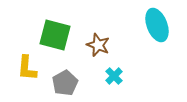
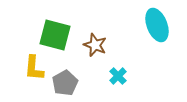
brown star: moved 3 px left
yellow L-shape: moved 7 px right
cyan cross: moved 4 px right
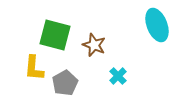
brown star: moved 1 px left
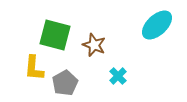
cyan ellipse: rotated 68 degrees clockwise
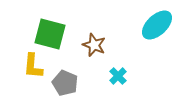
green square: moved 5 px left, 1 px up
yellow L-shape: moved 1 px left, 2 px up
gray pentagon: rotated 20 degrees counterclockwise
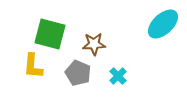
cyan ellipse: moved 6 px right, 1 px up
brown star: moved 1 px up; rotated 25 degrees counterclockwise
gray pentagon: moved 13 px right, 10 px up
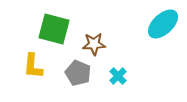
green square: moved 4 px right, 5 px up
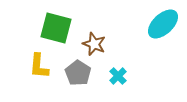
green square: moved 2 px right, 1 px up
brown star: rotated 25 degrees clockwise
yellow L-shape: moved 6 px right
gray pentagon: rotated 10 degrees clockwise
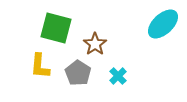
brown star: moved 1 px right; rotated 15 degrees clockwise
yellow L-shape: moved 1 px right
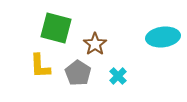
cyan ellipse: moved 13 px down; rotated 36 degrees clockwise
yellow L-shape: rotated 8 degrees counterclockwise
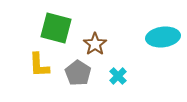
yellow L-shape: moved 1 px left, 1 px up
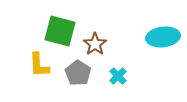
green square: moved 4 px right, 3 px down
